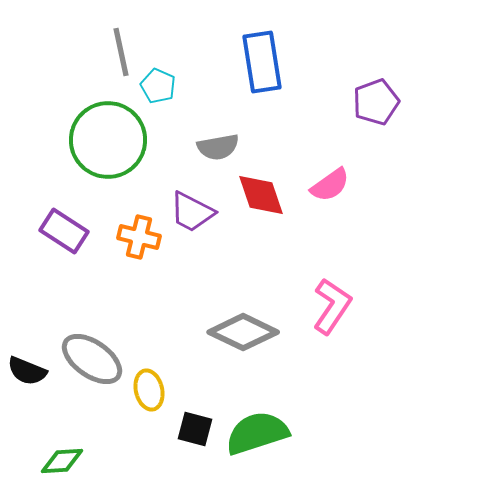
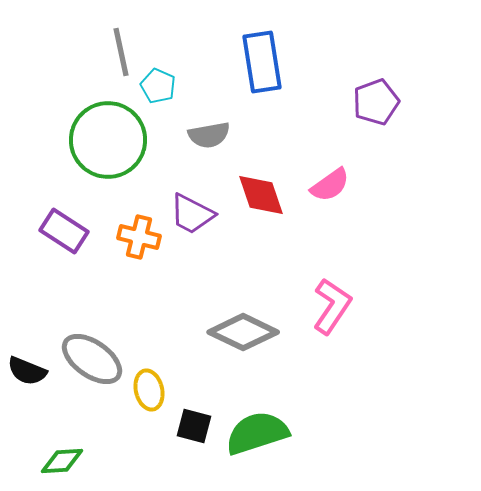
gray semicircle: moved 9 px left, 12 px up
purple trapezoid: moved 2 px down
black square: moved 1 px left, 3 px up
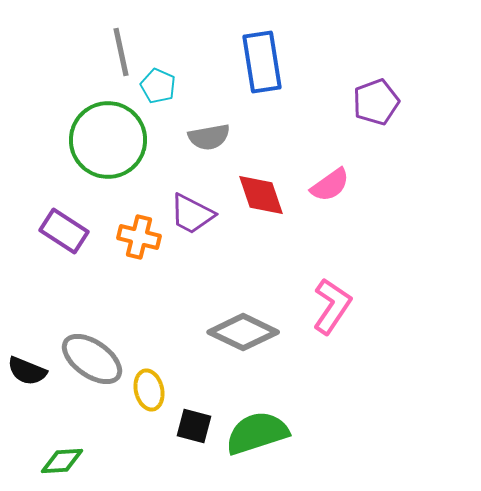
gray semicircle: moved 2 px down
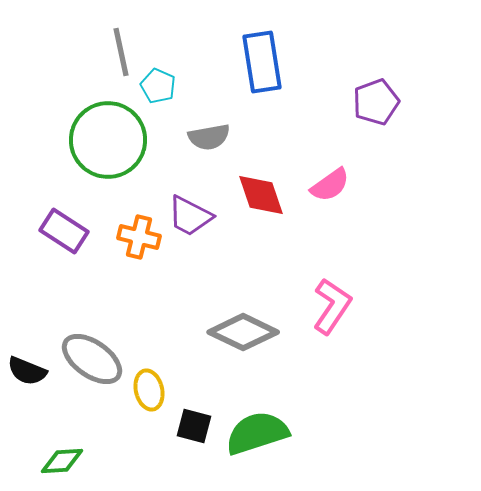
purple trapezoid: moved 2 px left, 2 px down
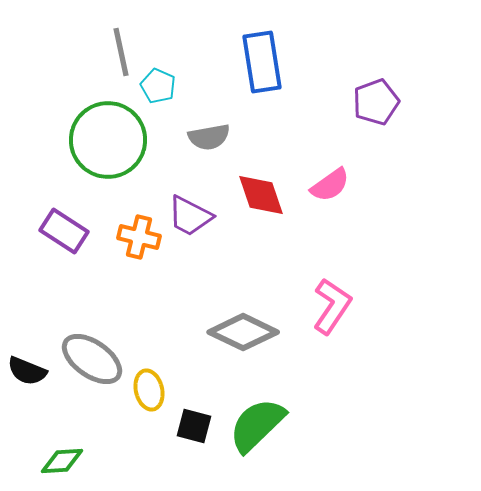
green semicircle: moved 8 px up; rotated 26 degrees counterclockwise
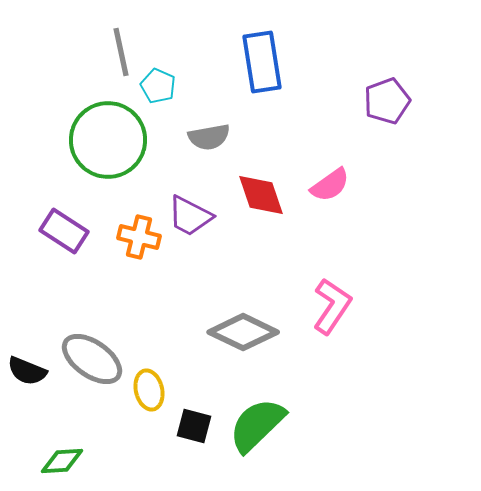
purple pentagon: moved 11 px right, 1 px up
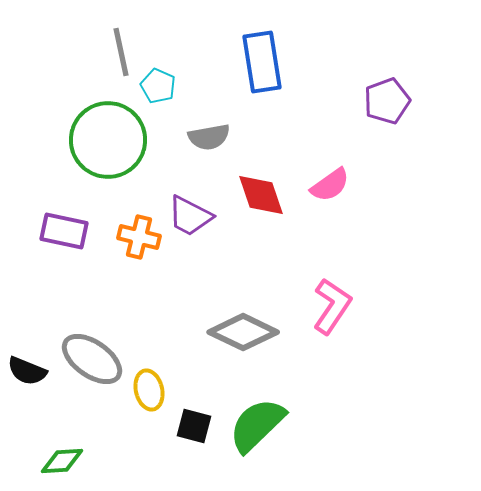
purple rectangle: rotated 21 degrees counterclockwise
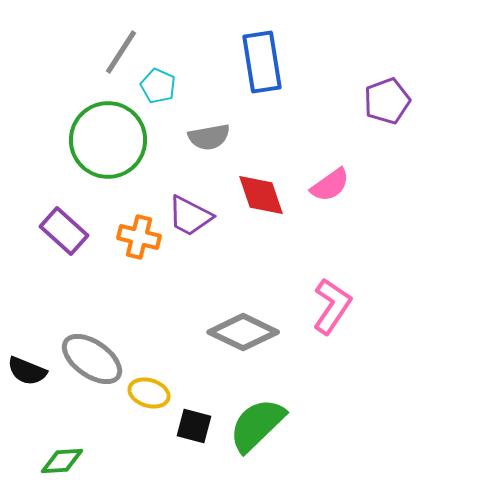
gray line: rotated 45 degrees clockwise
purple rectangle: rotated 30 degrees clockwise
yellow ellipse: moved 3 px down; rotated 60 degrees counterclockwise
